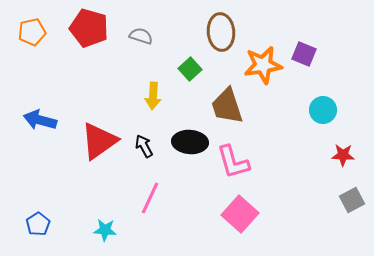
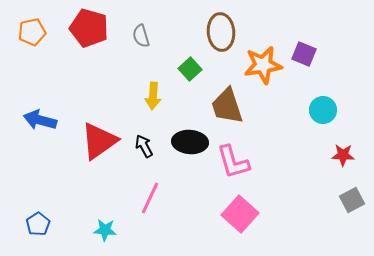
gray semicircle: rotated 125 degrees counterclockwise
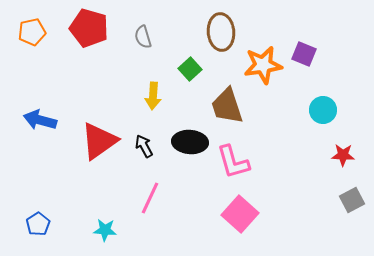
gray semicircle: moved 2 px right, 1 px down
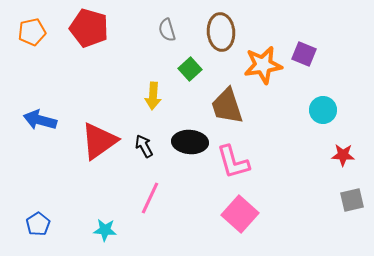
gray semicircle: moved 24 px right, 7 px up
gray square: rotated 15 degrees clockwise
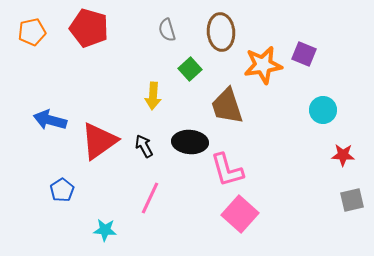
blue arrow: moved 10 px right
pink L-shape: moved 6 px left, 8 px down
blue pentagon: moved 24 px right, 34 px up
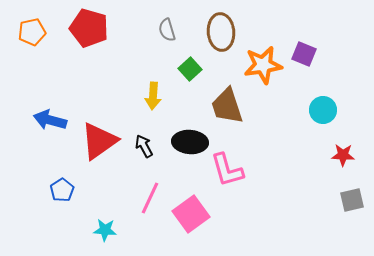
pink square: moved 49 px left; rotated 12 degrees clockwise
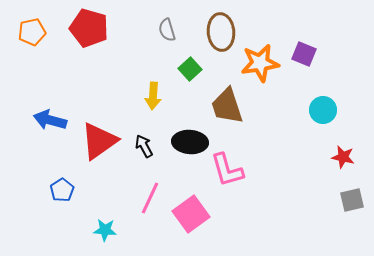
orange star: moved 3 px left, 2 px up
red star: moved 2 px down; rotated 10 degrees clockwise
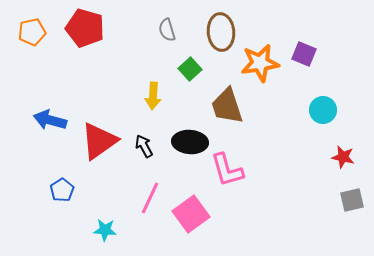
red pentagon: moved 4 px left
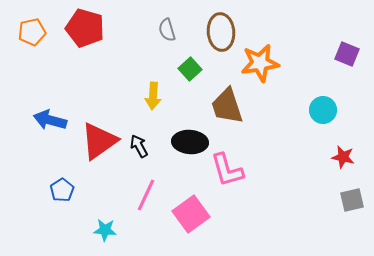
purple square: moved 43 px right
black arrow: moved 5 px left
pink line: moved 4 px left, 3 px up
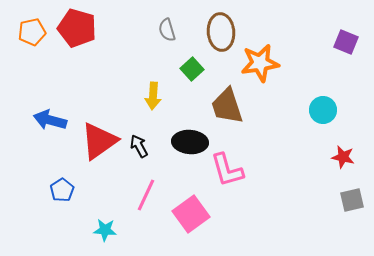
red pentagon: moved 8 px left
purple square: moved 1 px left, 12 px up
green square: moved 2 px right
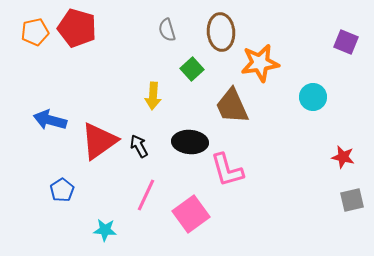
orange pentagon: moved 3 px right
brown trapezoid: moved 5 px right; rotated 6 degrees counterclockwise
cyan circle: moved 10 px left, 13 px up
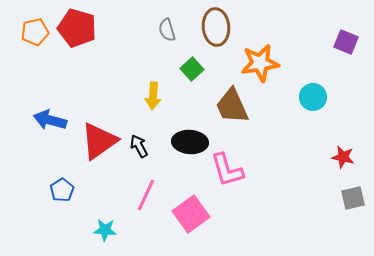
brown ellipse: moved 5 px left, 5 px up
gray square: moved 1 px right, 2 px up
